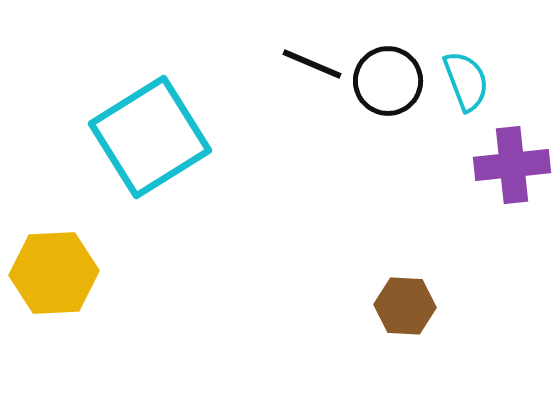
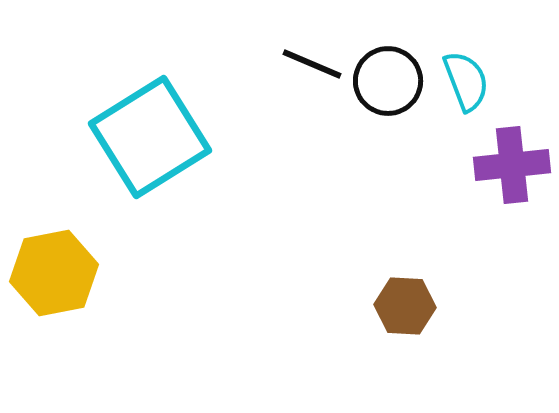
yellow hexagon: rotated 8 degrees counterclockwise
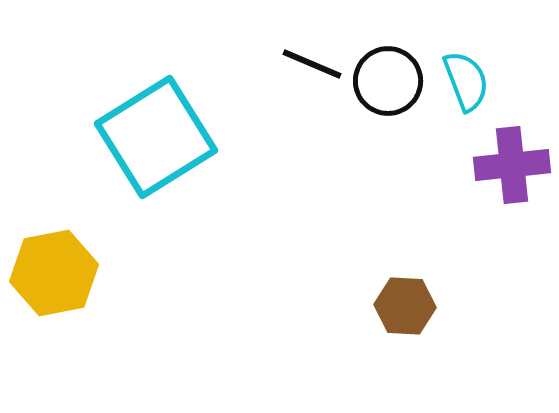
cyan square: moved 6 px right
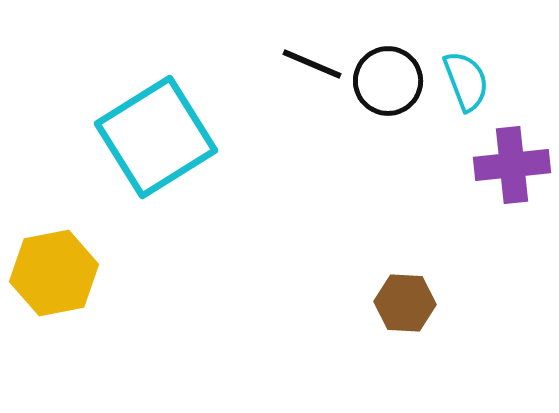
brown hexagon: moved 3 px up
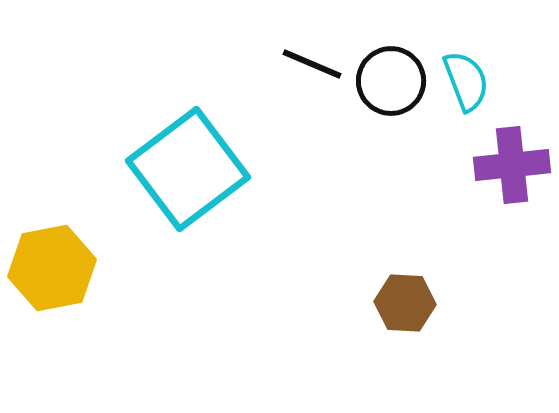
black circle: moved 3 px right
cyan square: moved 32 px right, 32 px down; rotated 5 degrees counterclockwise
yellow hexagon: moved 2 px left, 5 px up
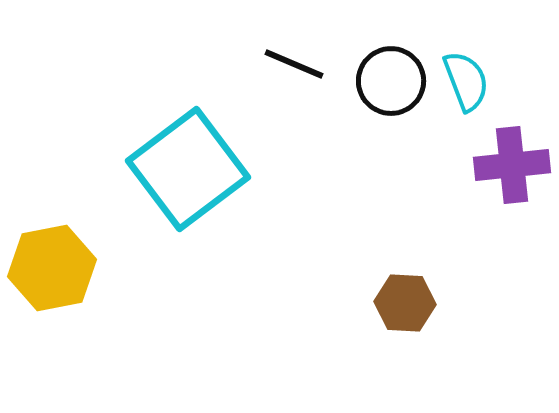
black line: moved 18 px left
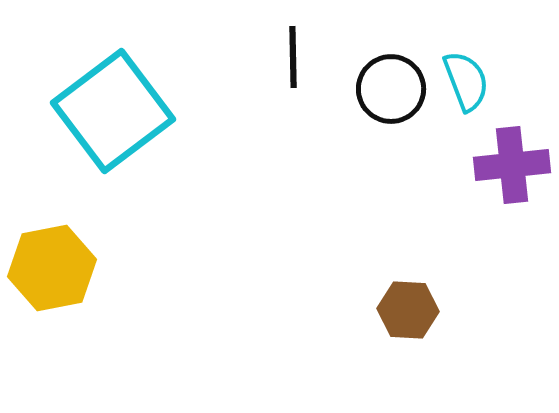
black line: moved 1 px left, 7 px up; rotated 66 degrees clockwise
black circle: moved 8 px down
cyan square: moved 75 px left, 58 px up
brown hexagon: moved 3 px right, 7 px down
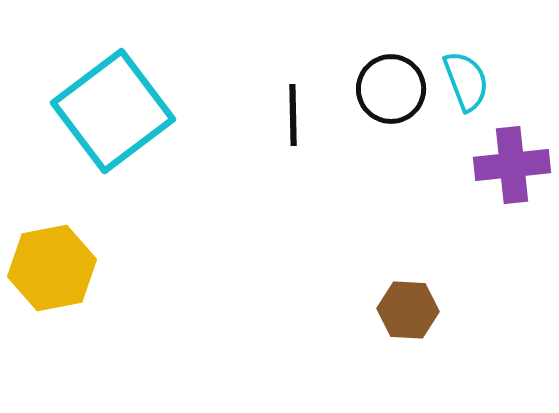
black line: moved 58 px down
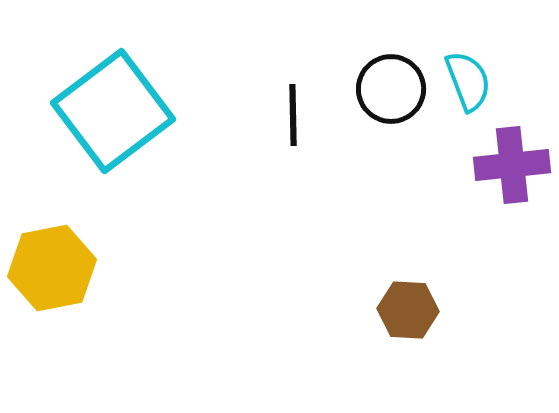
cyan semicircle: moved 2 px right
